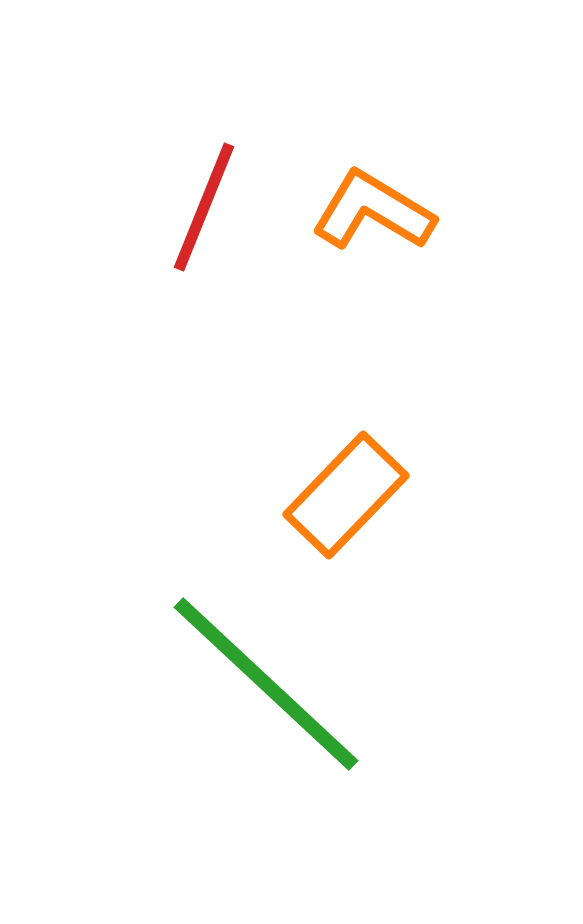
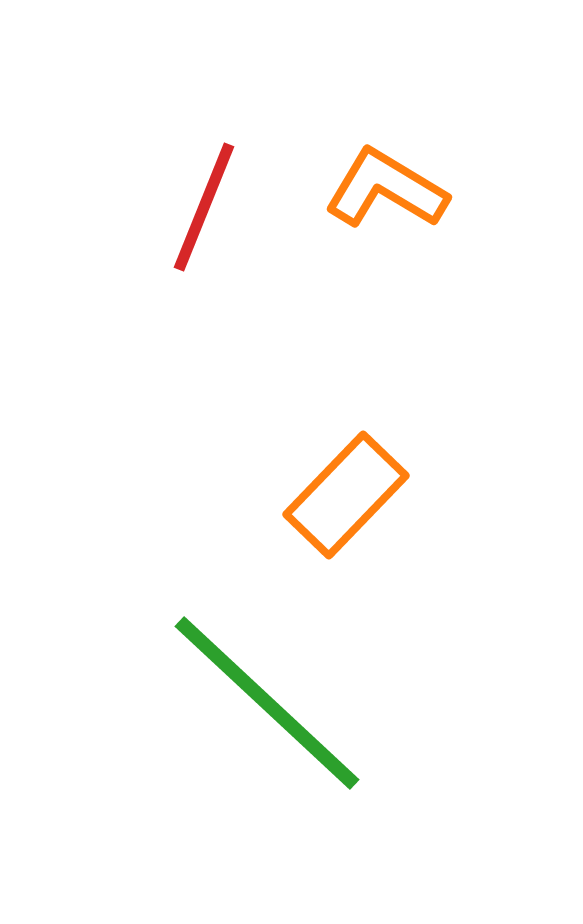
orange L-shape: moved 13 px right, 22 px up
green line: moved 1 px right, 19 px down
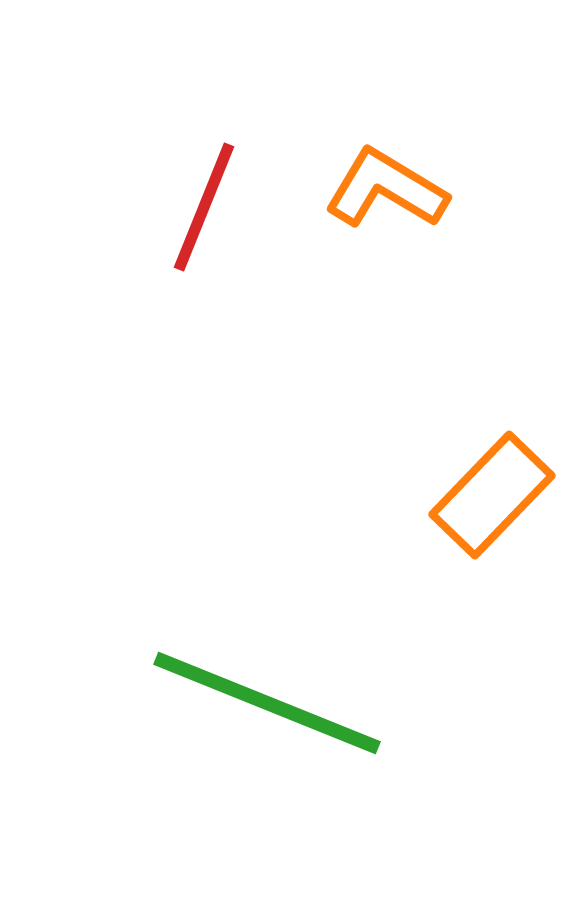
orange rectangle: moved 146 px right
green line: rotated 21 degrees counterclockwise
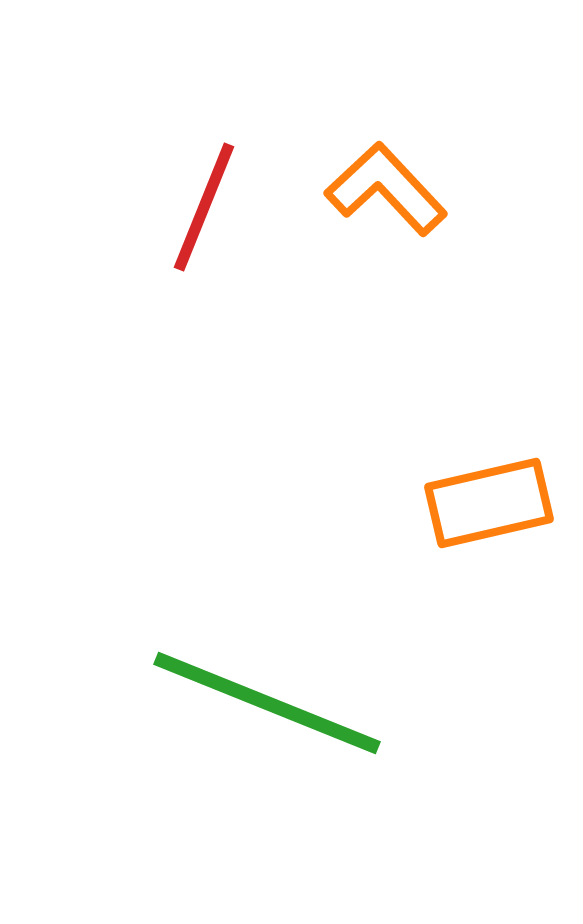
orange L-shape: rotated 16 degrees clockwise
orange rectangle: moved 3 px left, 8 px down; rotated 33 degrees clockwise
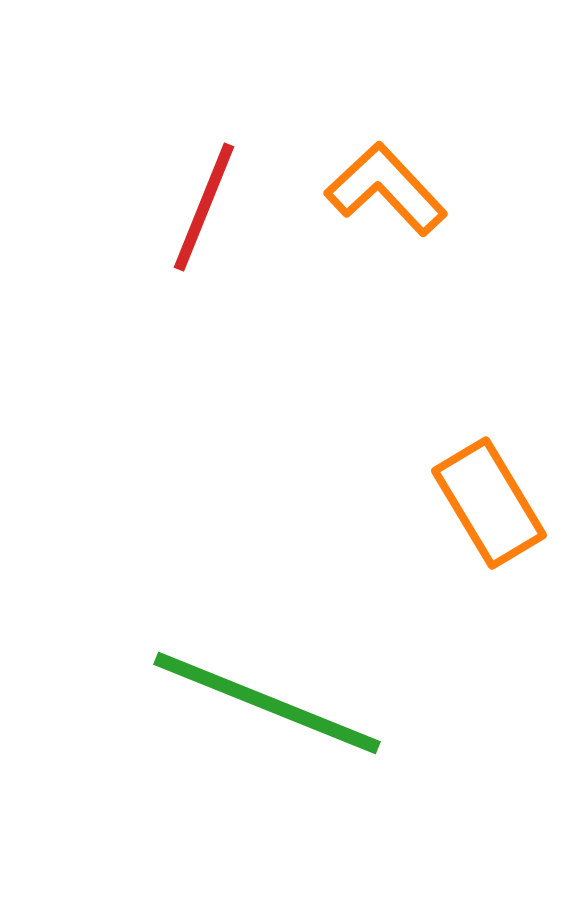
orange rectangle: rotated 72 degrees clockwise
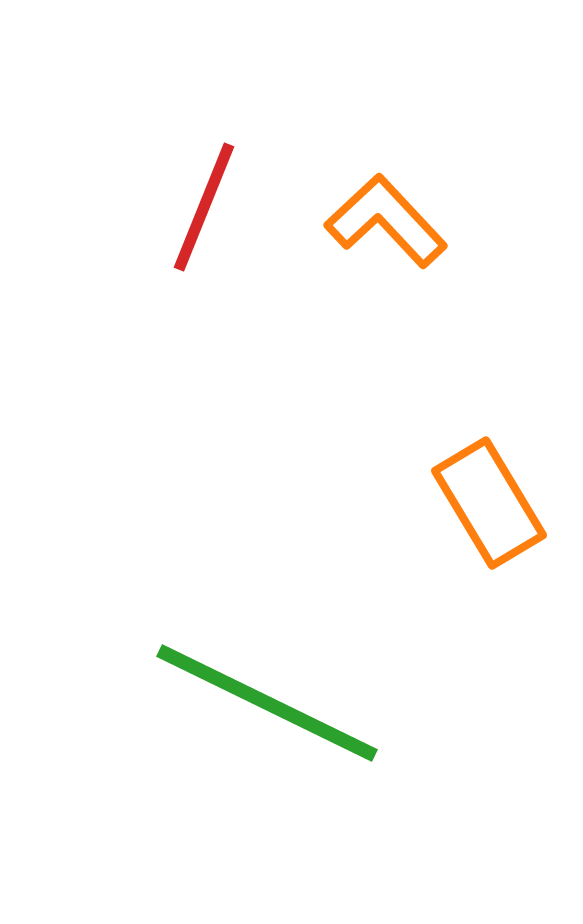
orange L-shape: moved 32 px down
green line: rotated 4 degrees clockwise
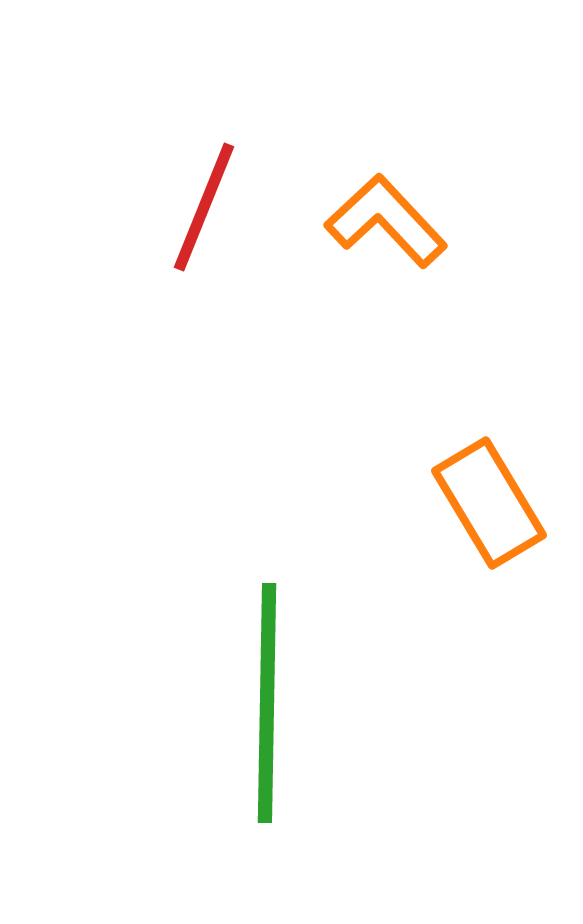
green line: rotated 65 degrees clockwise
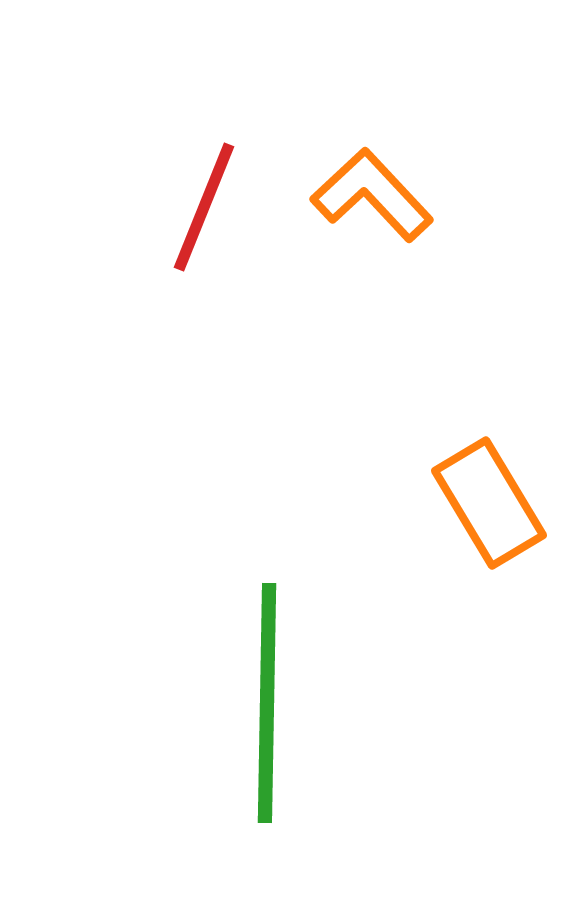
orange L-shape: moved 14 px left, 26 px up
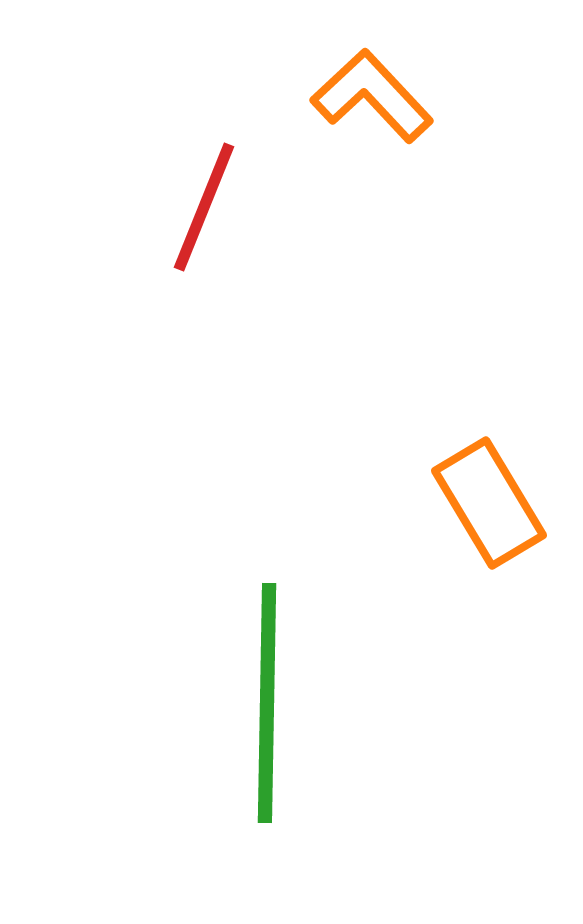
orange L-shape: moved 99 px up
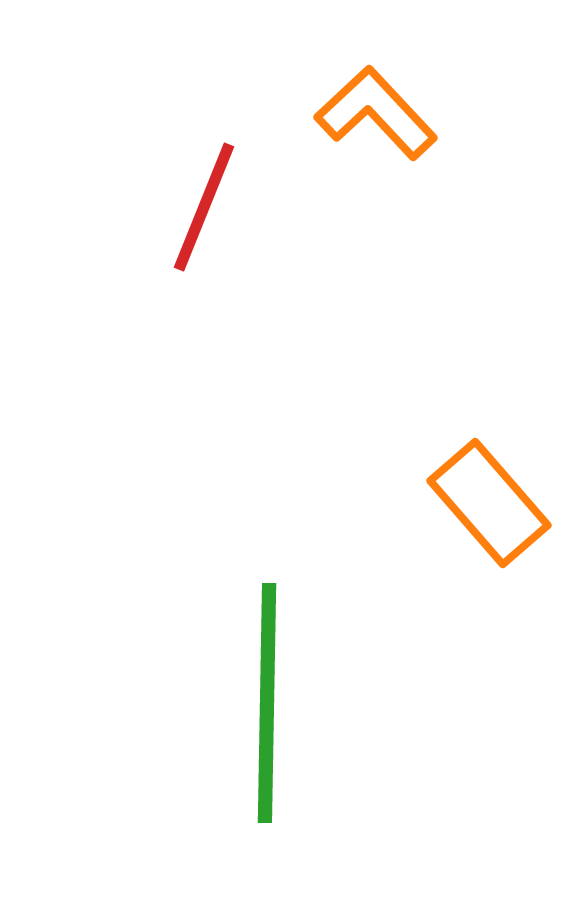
orange L-shape: moved 4 px right, 17 px down
orange rectangle: rotated 10 degrees counterclockwise
